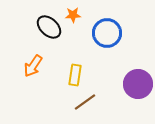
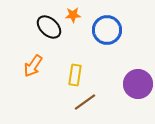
blue circle: moved 3 px up
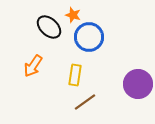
orange star: rotated 21 degrees clockwise
blue circle: moved 18 px left, 7 px down
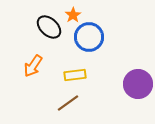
orange star: rotated 21 degrees clockwise
yellow rectangle: rotated 75 degrees clockwise
brown line: moved 17 px left, 1 px down
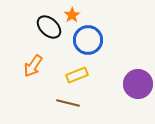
orange star: moved 1 px left
blue circle: moved 1 px left, 3 px down
yellow rectangle: moved 2 px right; rotated 15 degrees counterclockwise
brown line: rotated 50 degrees clockwise
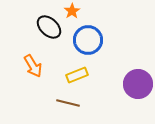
orange star: moved 4 px up
orange arrow: rotated 65 degrees counterclockwise
